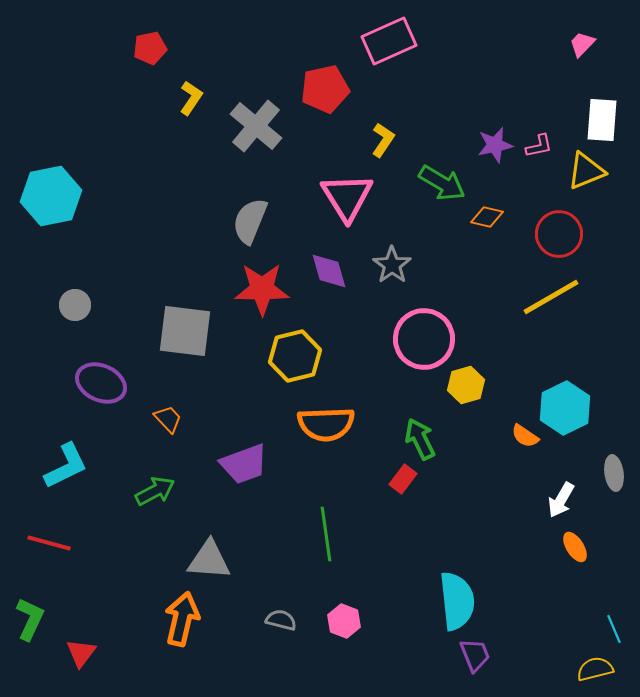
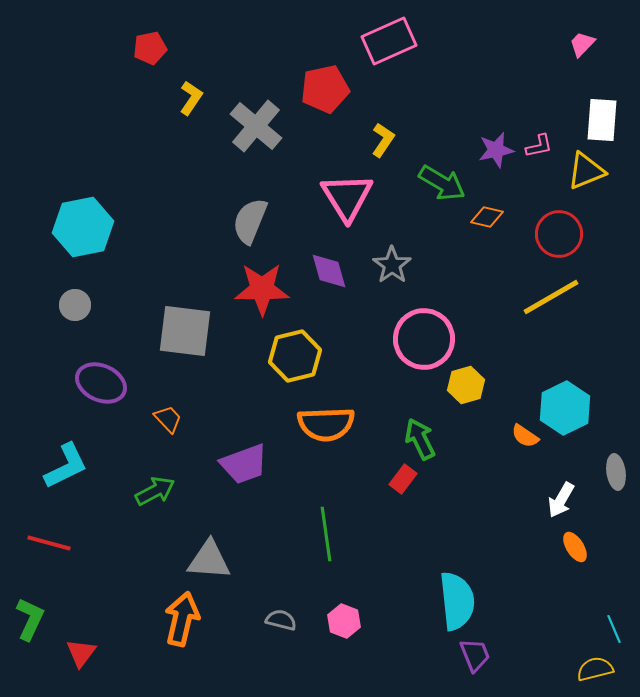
purple star at (495, 145): moved 1 px right, 5 px down
cyan hexagon at (51, 196): moved 32 px right, 31 px down
gray ellipse at (614, 473): moved 2 px right, 1 px up
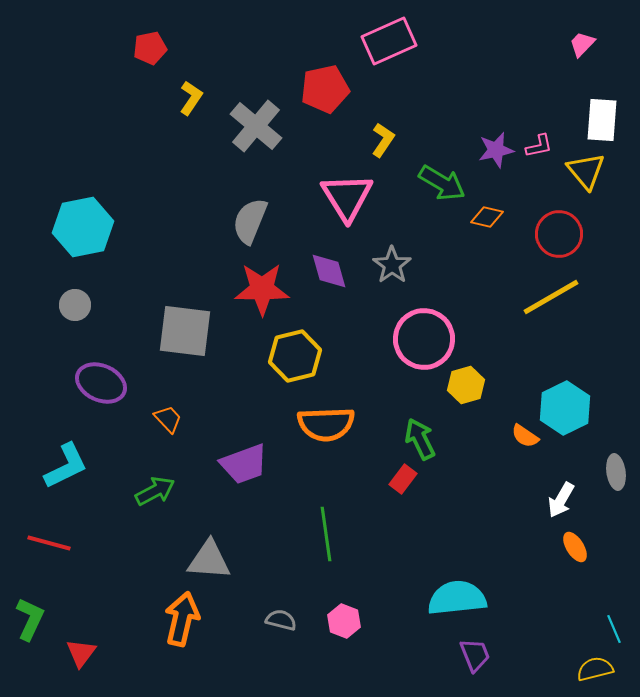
yellow triangle at (586, 171): rotated 48 degrees counterclockwise
cyan semicircle at (457, 601): moved 3 px up; rotated 90 degrees counterclockwise
